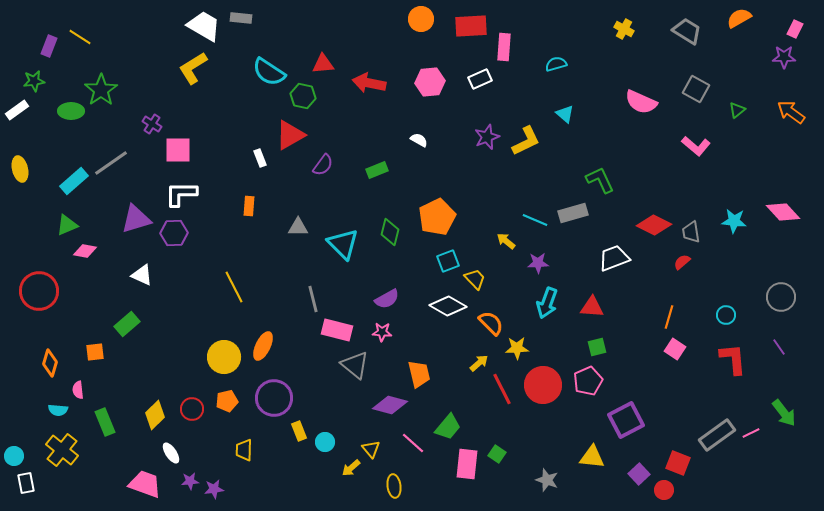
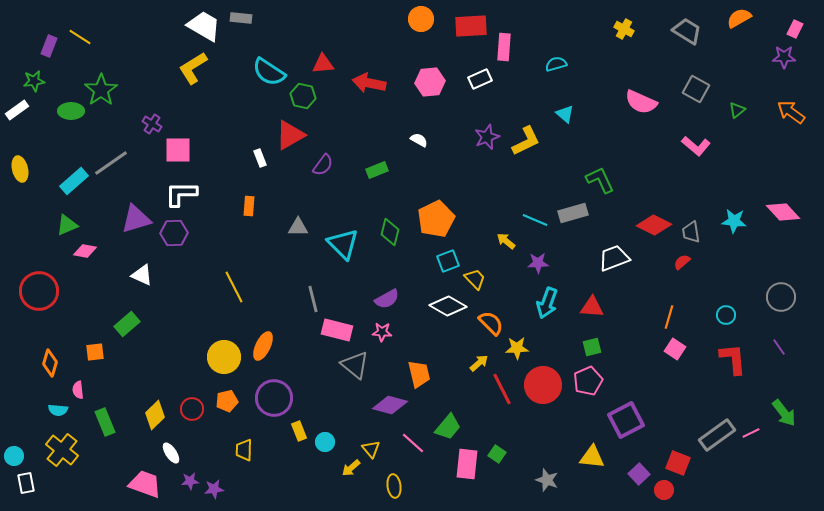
orange pentagon at (437, 217): moved 1 px left, 2 px down
green square at (597, 347): moved 5 px left
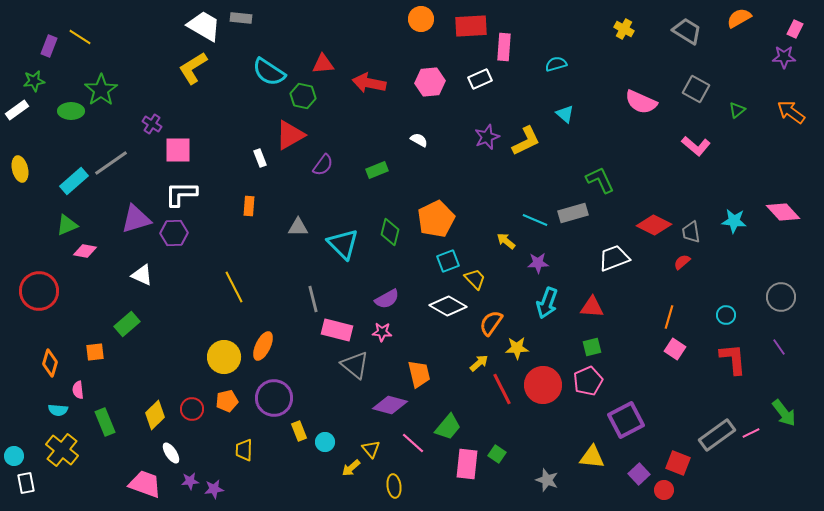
orange semicircle at (491, 323): rotated 100 degrees counterclockwise
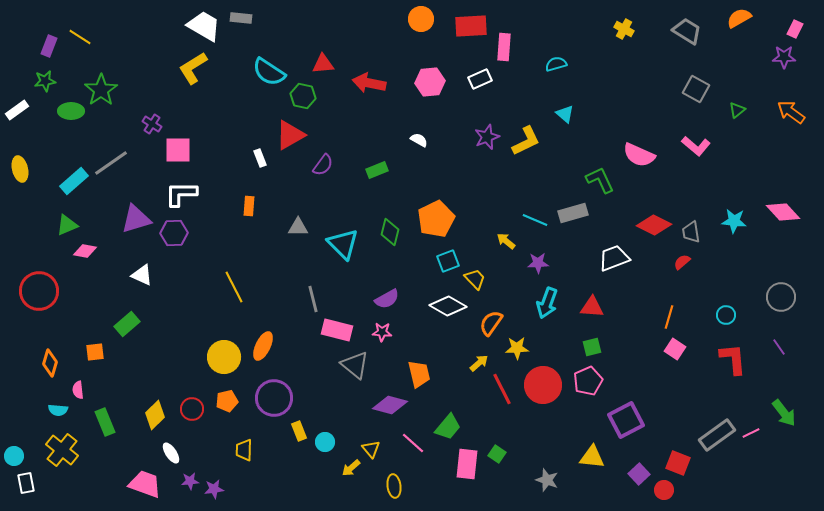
green star at (34, 81): moved 11 px right
pink semicircle at (641, 102): moved 2 px left, 53 px down
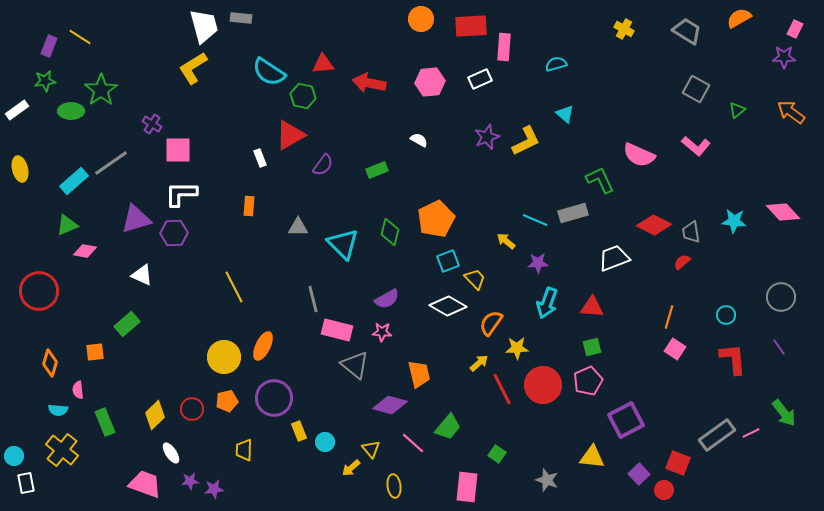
white trapezoid at (204, 26): rotated 45 degrees clockwise
pink rectangle at (467, 464): moved 23 px down
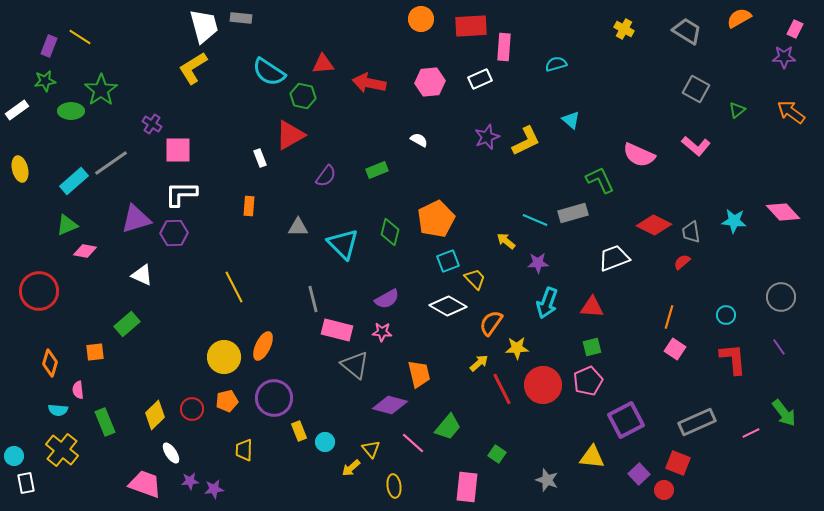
cyan triangle at (565, 114): moved 6 px right, 6 px down
purple semicircle at (323, 165): moved 3 px right, 11 px down
gray rectangle at (717, 435): moved 20 px left, 13 px up; rotated 12 degrees clockwise
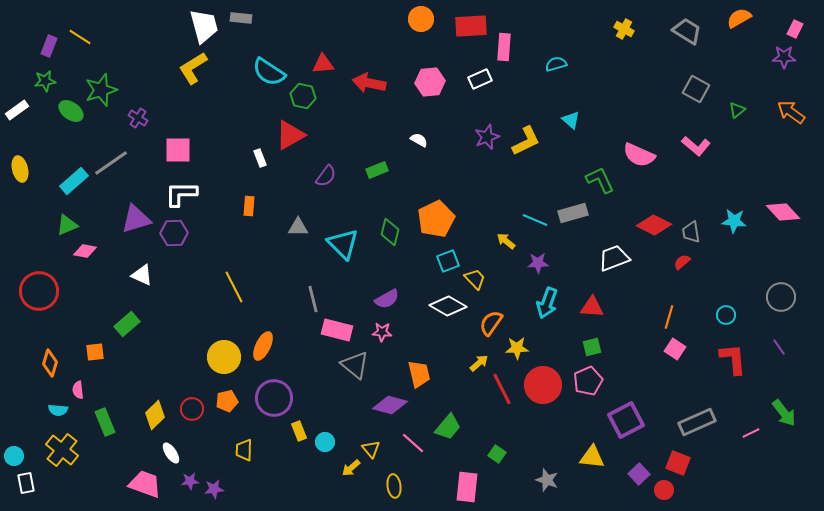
green star at (101, 90): rotated 16 degrees clockwise
green ellipse at (71, 111): rotated 35 degrees clockwise
purple cross at (152, 124): moved 14 px left, 6 px up
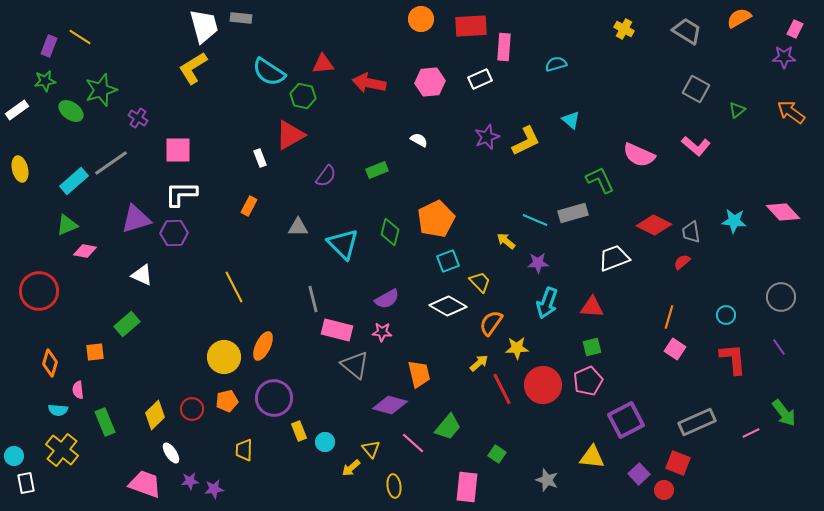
orange rectangle at (249, 206): rotated 24 degrees clockwise
yellow trapezoid at (475, 279): moved 5 px right, 3 px down
